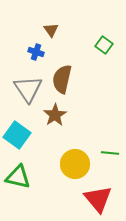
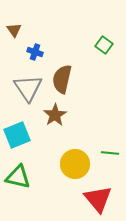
brown triangle: moved 37 px left
blue cross: moved 1 px left
gray triangle: moved 1 px up
cyan square: rotated 32 degrees clockwise
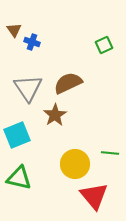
green square: rotated 30 degrees clockwise
blue cross: moved 3 px left, 10 px up
brown semicircle: moved 6 px right, 4 px down; rotated 52 degrees clockwise
green triangle: moved 1 px right, 1 px down
red triangle: moved 4 px left, 3 px up
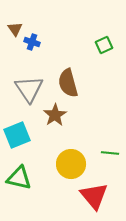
brown triangle: moved 1 px right, 1 px up
brown semicircle: rotated 80 degrees counterclockwise
gray triangle: moved 1 px right, 1 px down
yellow circle: moved 4 px left
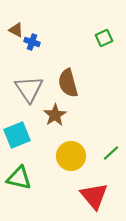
brown triangle: moved 1 px right, 1 px down; rotated 28 degrees counterclockwise
green square: moved 7 px up
green line: moved 1 px right; rotated 48 degrees counterclockwise
yellow circle: moved 8 px up
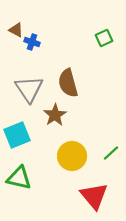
yellow circle: moved 1 px right
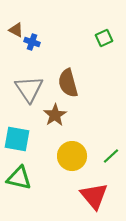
cyan square: moved 4 px down; rotated 32 degrees clockwise
green line: moved 3 px down
